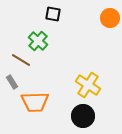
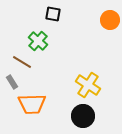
orange circle: moved 2 px down
brown line: moved 1 px right, 2 px down
orange trapezoid: moved 3 px left, 2 px down
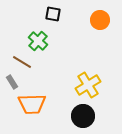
orange circle: moved 10 px left
yellow cross: rotated 25 degrees clockwise
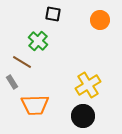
orange trapezoid: moved 3 px right, 1 px down
